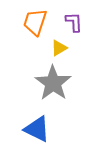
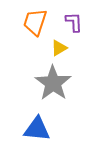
blue triangle: rotated 20 degrees counterclockwise
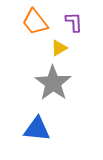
orange trapezoid: rotated 56 degrees counterclockwise
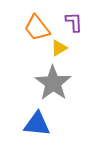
orange trapezoid: moved 2 px right, 6 px down
blue triangle: moved 5 px up
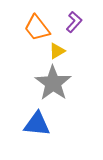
purple L-shape: rotated 45 degrees clockwise
yellow triangle: moved 2 px left, 3 px down
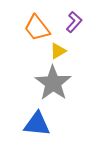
yellow triangle: moved 1 px right
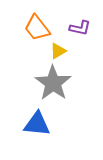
purple L-shape: moved 6 px right, 6 px down; rotated 60 degrees clockwise
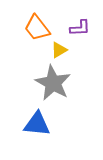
purple L-shape: rotated 15 degrees counterclockwise
yellow triangle: moved 1 px right, 1 px up
gray star: rotated 6 degrees counterclockwise
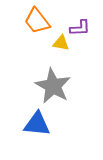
orange trapezoid: moved 7 px up
yellow triangle: moved 2 px right, 7 px up; rotated 42 degrees clockwise
gray star: moved 3 px down
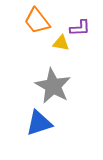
blue triangle: moved 2 px right, 1 px up; rotated 24 degrees counterclockwise
